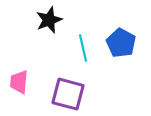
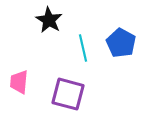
black star: rotated 20 degrees counterclockwise
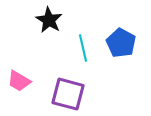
pink trapezoid: moved 1 px up; rotated 65 degrees counterclockwise
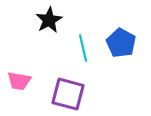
black star: rotated 12 degrees clockwise
pink trapezoid: rotated 20 degrees counterclockwise
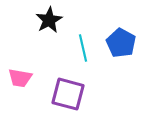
pink trapezoid: moved 1 px right, 3 px up
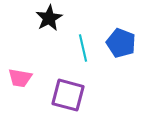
black star: moved 2 px up
blue pentagon: rotated 8 degrees counterclockwise
purple square: moved 1 px down
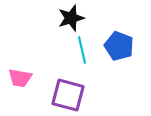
black star: moved 22 px right; rotated 12 degrees clockwise
blue pentagon: moved 2 px left, 3 px down
cyan line: moved 1 px left, 2 px down
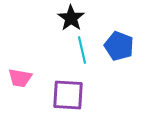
black star: rotated 20 degrees counterclockwise
purple square: rotated 12 degrees counterclockwise
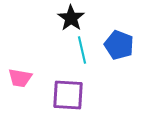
blue pentagon: moved 1 px up
